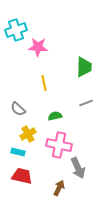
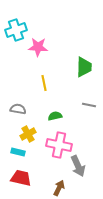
gray line: moved 3 px right, 2 px down; rotated 32 degrees clockwise
gray semicircle: rotated 147 degrees clockwise
gray arrow: moved 2 px up
red trapezoid: moved 1 px left, 2 px down
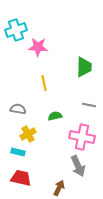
pink cross: moved 23 px right, 8 px up
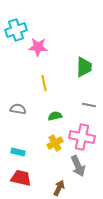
yellow cross: moved 27 px right, 9 px down
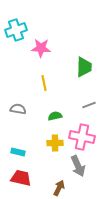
pink star: moved 3 px right, 1 px down
gray line: rotated 32 degrees counterclockwise
yellow cross: rotated 28 degrees clockwise
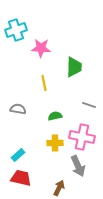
green trapezoid: moved 10 px left
gray line: rotated 40 degrees clockwise
cyan rectangle: moved 3 px down; rotated 56 degrees counterclockwise
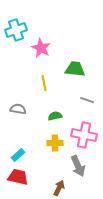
pink star: rotated 24 degrees clockwise
green trapezoid: moved 1 px right, 2 px down; rotated 85 degrees counterclockwise
gray line: moved 2 px left, 5 px up
pink cross: moved 2 px right, 2 px up
red trapezoid: moved 3 px left, 1 px up
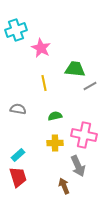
gray line: moved 3 px right, 14 px up; rotated 48 degrees counterclockwise
red trapezoid: rotated 60 degrees clockwise
brown arrow: moved 5 px right, 2 px up; rotated 49 degrees counterclockwise
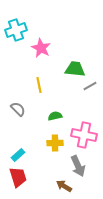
yellow line: moved 5 px left, 2 px down
gray semicircle: rotated 35 degrees clockwise
brown arrow: rotated 35 degrees counterclockwise
